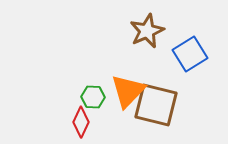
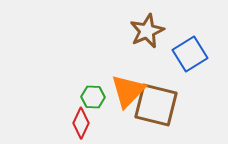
red diamond: moved 1 px down
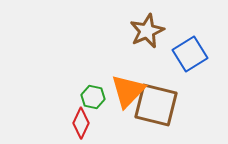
green hexagon: rotated 10 degrees clockwise
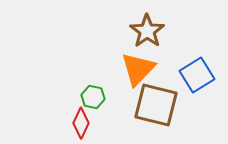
brown star: rotated 12 degrees counterclockwise
blue square: moved 7 px right, 21 px down
orange triangle: moved 10 px right, 22 px up
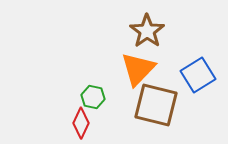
blue square: moved 1 px right
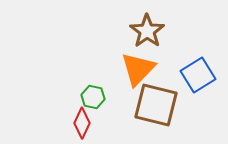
red diamond: moved 1 px right
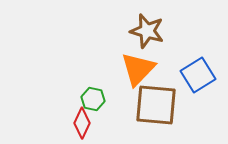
brown star: rotated 20 degrees counterclockwise
green hexagon: moved 2 px down
brown square: rotated 9 degrees counterclockwise
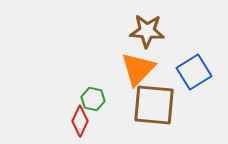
brown star: rotated 12 degrees counterclockwise
blue square: moved 4 px left, 3 px up
brown square: moved 2 px left
red diamond: moved 2 px left, 2 px up
